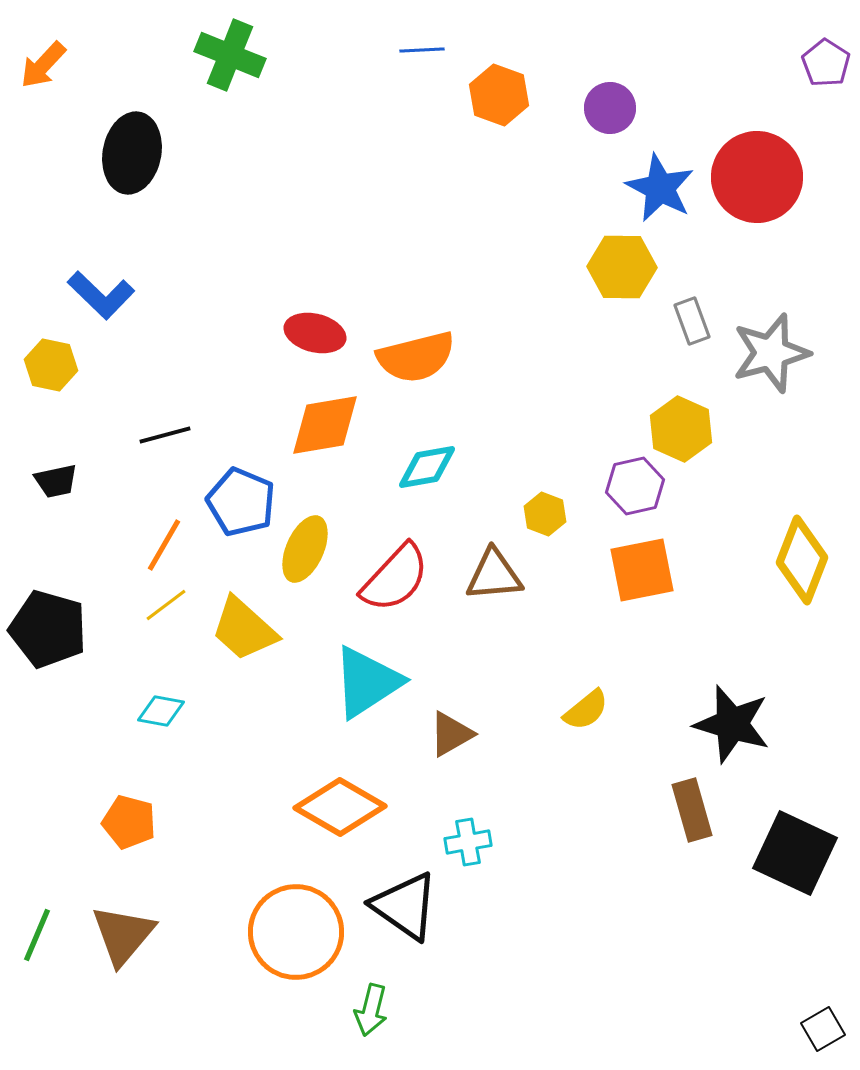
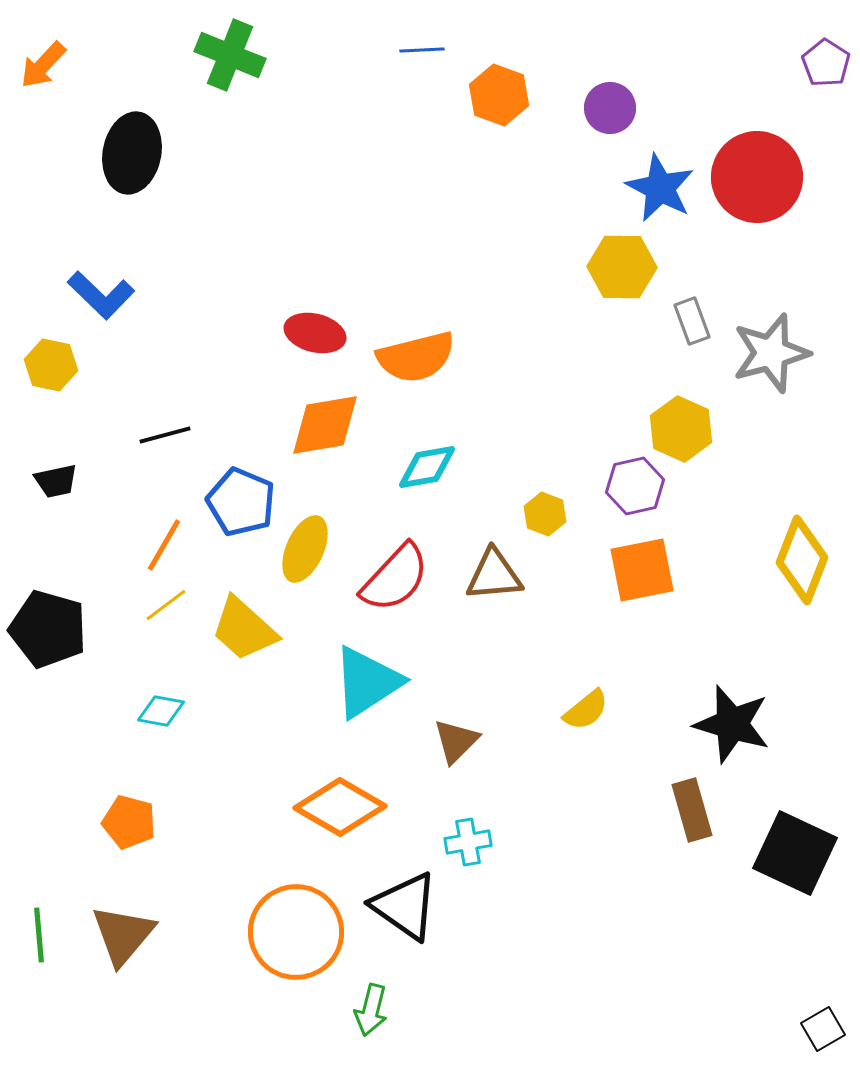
brown triangle at (451, 734): moved 5 px right, 7 px down; rotated 15 degrees counterclockwise
green line at (37, 935): moved 2 px right; rotated 28 degrees counterclockwise
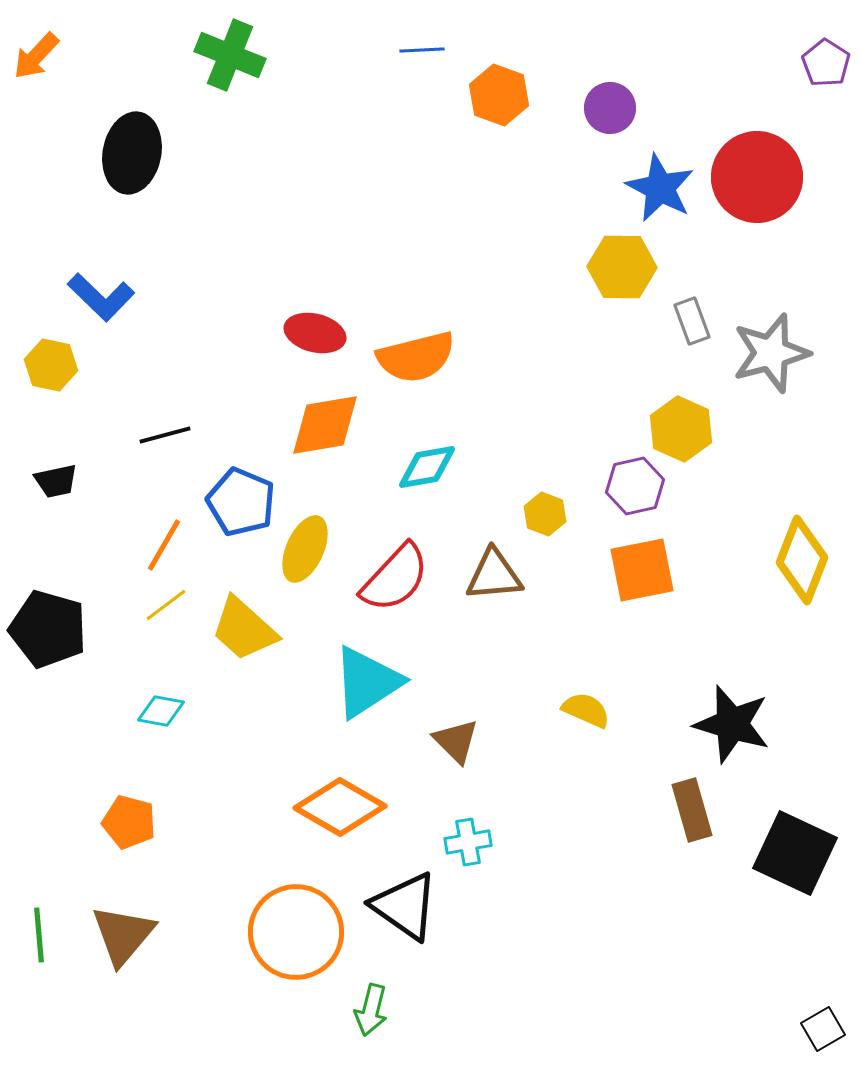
orange arrow at (43, 65): moved 7 px left, 9 px up
blue L-shape at (101, 295): moved 2 px down
yellow semicircle at (586, 710): rotated 117 degrees counterclockwise
brown triangle at (456, 741): rotated 30 degrees counterclockwise
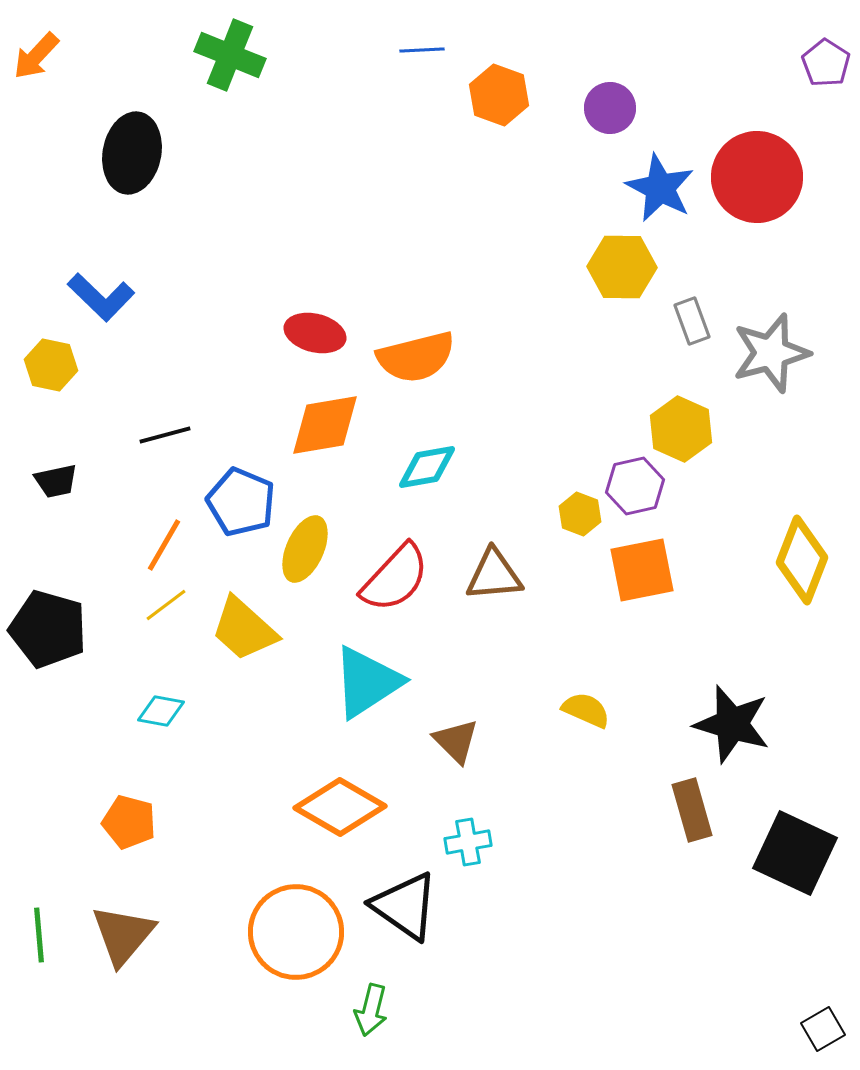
yellow hexagon at (545, 514): moved 35 px right
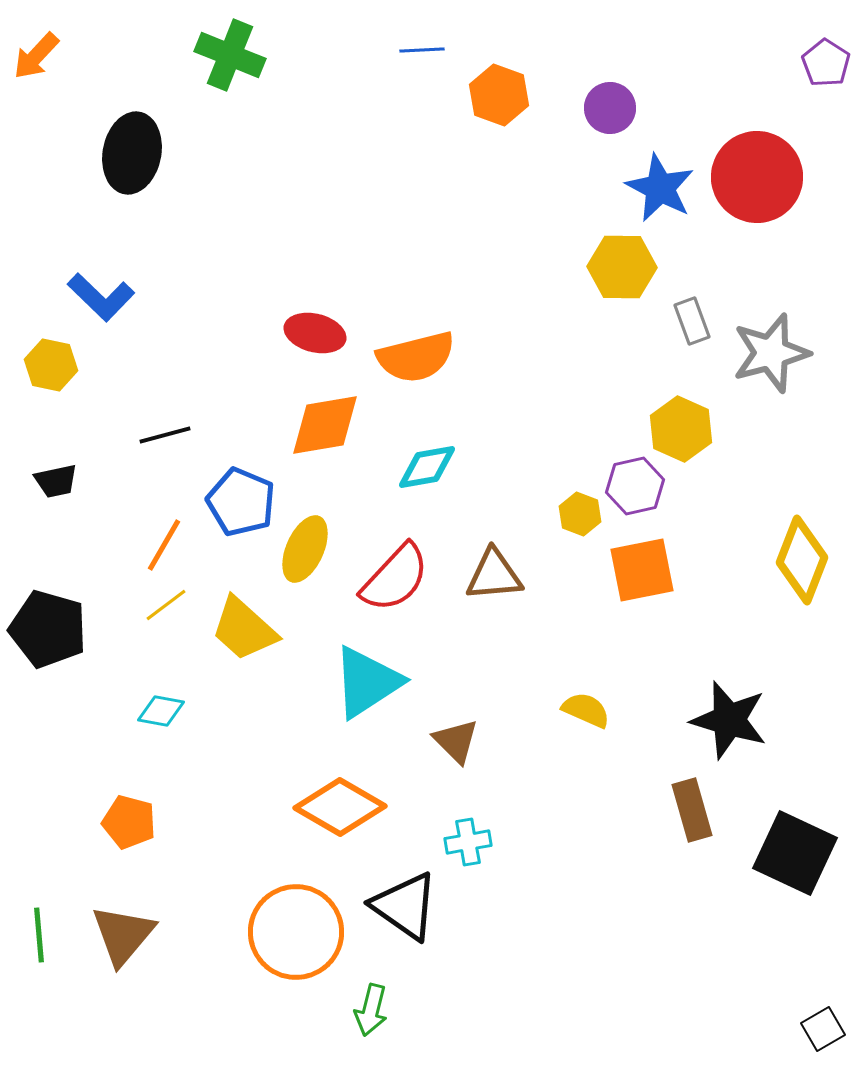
black star at (732, 724): moved 3 px left, 4 px up
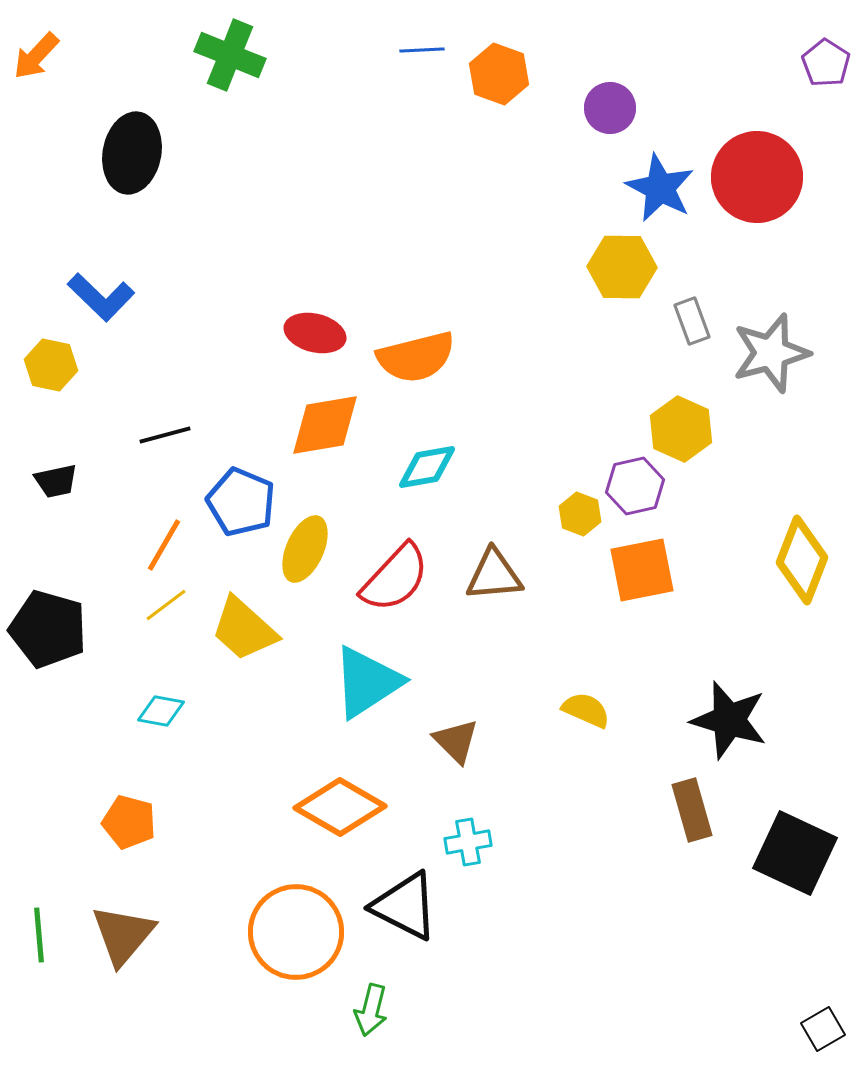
orange hexagon at (499, 95): moved 21 px up
black triangle at (405, 906): rotated 8 degrees counterclockwise
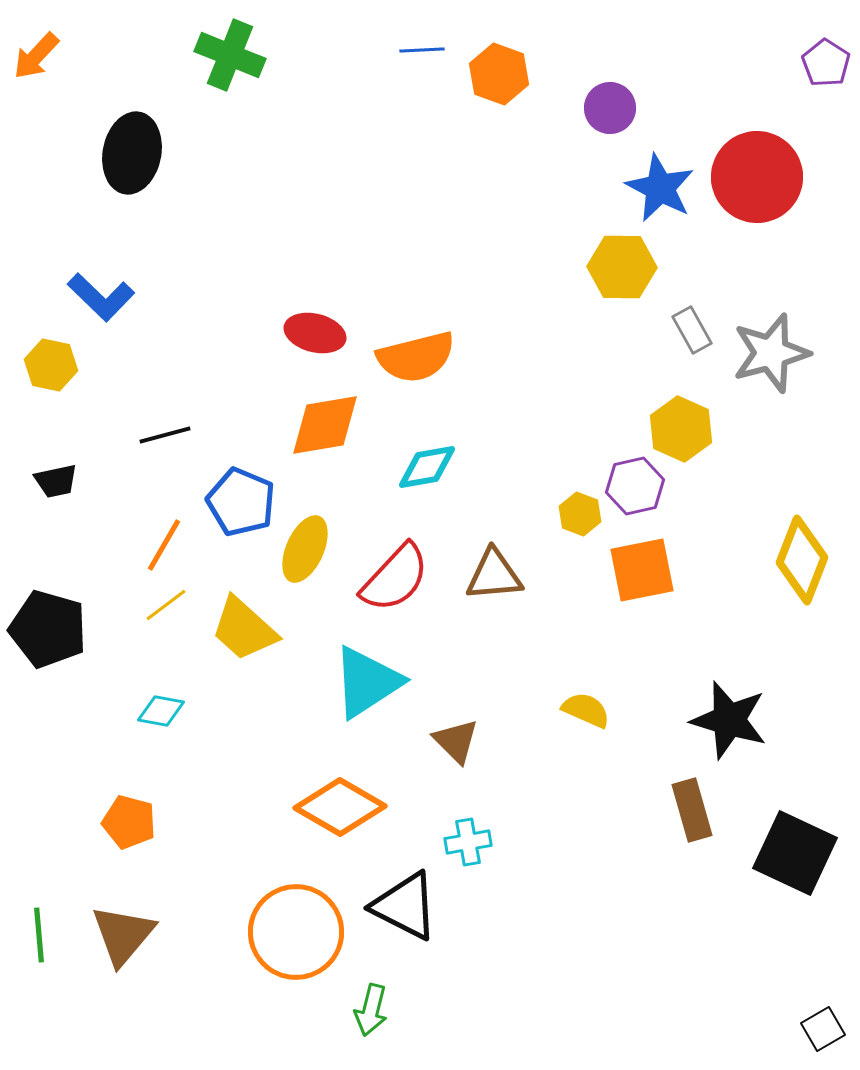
gray rectangle at (692, 321): moved 9 px down; rotated 9 degrees counterclockwise
